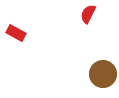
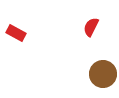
red semicircle: moved 3 px right, 13 px down
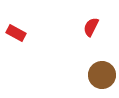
brown circle: moved 1 px left, 1 px down
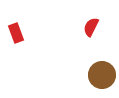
red rectangle: rotated 42 degrees clockwise
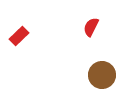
red rectangle: moved 3 px right, 3 px down; rotated 66 degrees clockwise
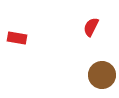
red rectangle: moved 2 px left, 2 px down; rotated 54 degrees clockwise
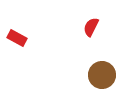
red rectangle: rotated 18 degrees clockwise
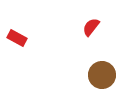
red semicircle: rotated 12 degrees clockwise
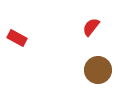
brown circle: moved 4 px left, 5 px up
